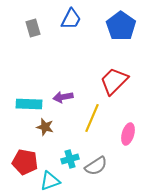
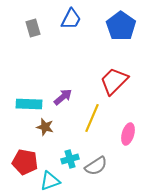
purple arrow: rotated 150 degrees clockwise
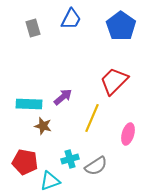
brown star: moved 2 px left, 1 px up
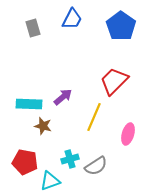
blue trapezoid: moved 1 px right
yellow line: moved 2 px right, 1 px up
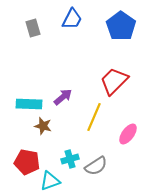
pink ellipse: rotated 20 degrees clockwise
red pentagon: moved 2 px right
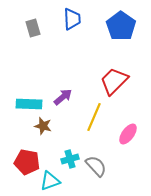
blue trapezoid: rotated 30 degrees counterclockwise
gray semicircle: rotated 100 degrees counterclockwise
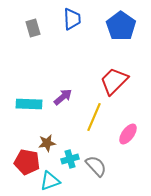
brown star: moved 4 px right, 17 px down; rotated 24 degrees counterclockwise
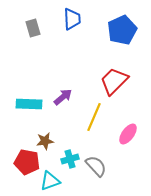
blue pentagon: moved 1 px right, 4 px down; rotated 12 degrees clockwise
brown star: moved 2 px left, 2 px up
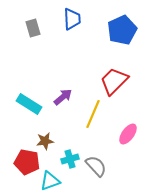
cyan rectangle: rotated 30 degrees clockwise
yellow line: moved 1 px left, 3 px up
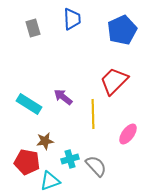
purple arrow: rotated 102 degrees counterclockwise
yellow line: rotated 24 degrees counterclockwise
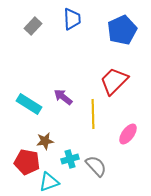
gray rectangle: moved 2 px up; rotated 60 degrees clockwise
cyan triangle: moved 1 px left, 1 px down
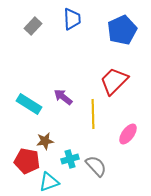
red pentagon: moved 1 px up
